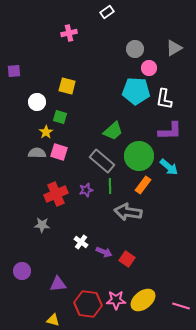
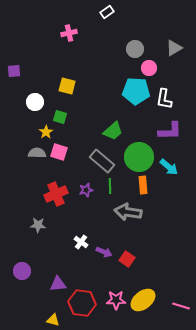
white circle: moved 2 px left
green circle: moved 1 px down
orange rectangle: rotated 42 degrees counterclockwise
gray star: moved 4 px left
red hexagon: moved 6 px left, 1 px up
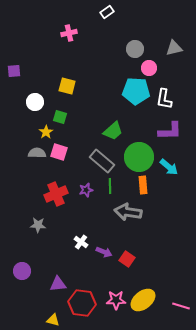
gray triangle: rotated 18 degrees clockwise
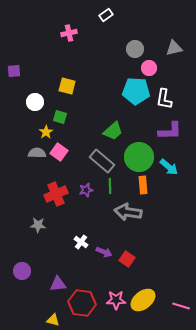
white rectangle: moved 1 px left, 3 px down
pink square: rotated 18 degrees clockwise
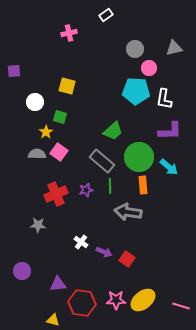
gray semicircle: moved 1 px down
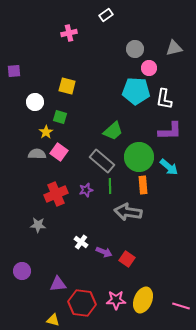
yellow ellipse: rotated 30 degrees counterclockwise
